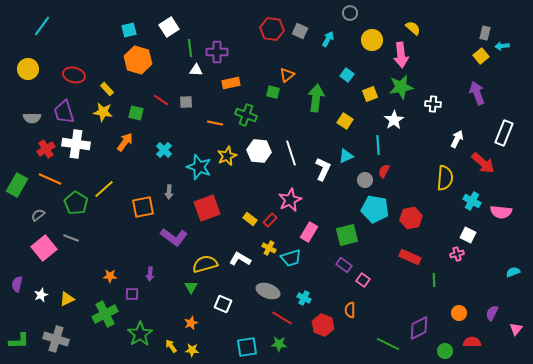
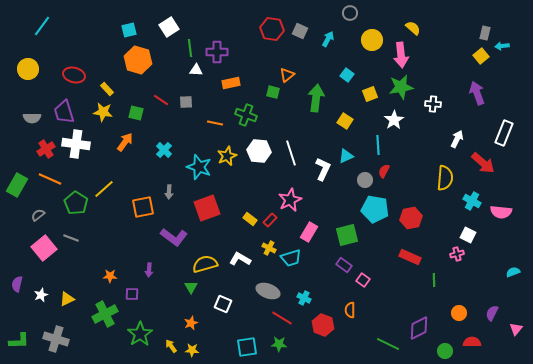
purple arrow at (150, 274): moved 1 px left, 4 px up
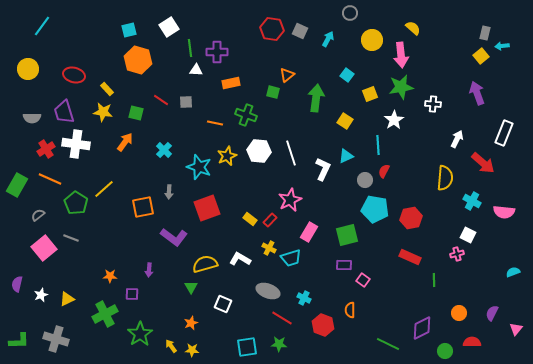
pink semicircle at (501, 212): moved 3 px right
purple rectangle at (344, 265): rotated 35 degrees counterclockwise
purple diamond at (419, 328): moved 3 px right
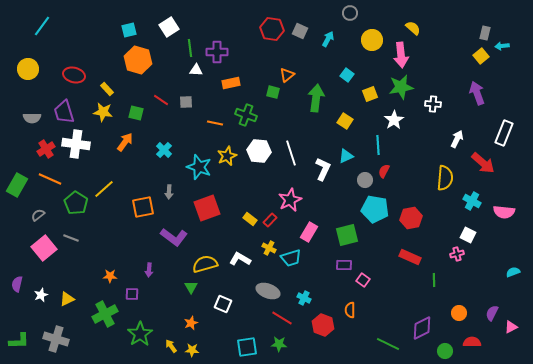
pink triangle at (516, 329): moved 5 px left, 2 px up; rotated 24 degrees clockwise
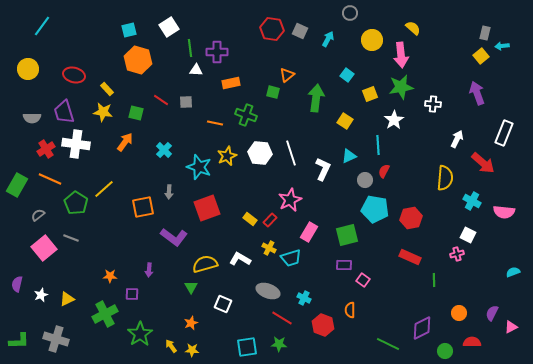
white hexagon at (259, 151): moved 1 px right, 2 px down
cyan triangle at (346, 156): moved 3 px right
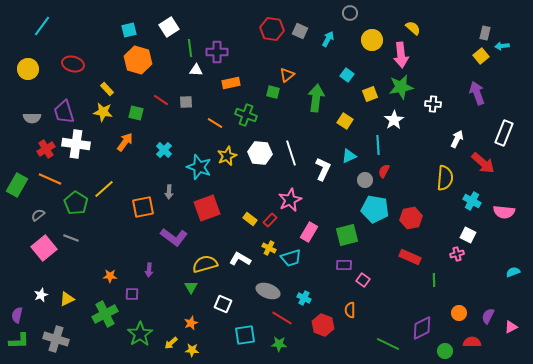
red ellipse at (74, 75): moved 1 px left, 11 px up
orange line at (215, 123): rotated 21 degrees clockwise
purple semicircle at (17, 284): moved 31 px down
purple semicircle at (492, 313): moved 4 px left, 3 px down
yellow arrow at (171, 346): moved 3 px up; rotated 96 degrees counterclockwise
cyan square at (247, 347): moved 2 px left, 12 px up
